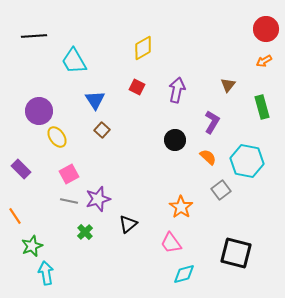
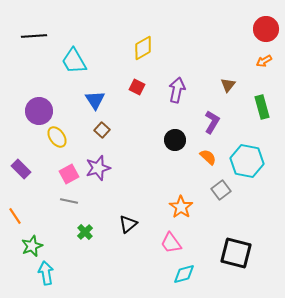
purple star: moved 31 px up
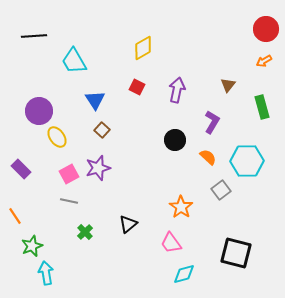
cyan hexagon: rotated 12 degrees counterclockwise
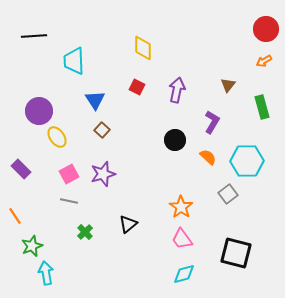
yellow diamond: rotated 60 degrees counterclockwise
cyan trapezoid: rotated 28 degrees clockwise
purple star: moved 5 px right, 6 px down
gray square: moved 7 px right, 4 px down
pink trapezoid: moved 11 px right, 4 px up
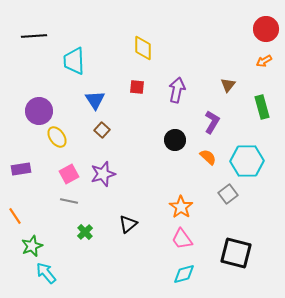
red square: rotated 21 degrees counterclockwise
purple rectangle: rotated 54 degrees counterclockwise
cyan arrow: rotated 30 degrees counterclockwise
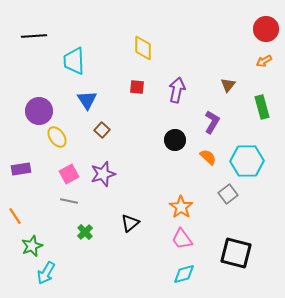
blue triangle: moved 8 px left
black triangle: moved 2 px right, 1 px up
cyan arrow: rotated 110 degrees counterclockwise
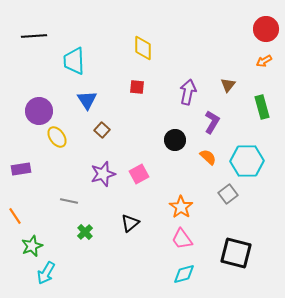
purple arrow: moved 11 px right, 2 px down
pink square: moved 70 px right
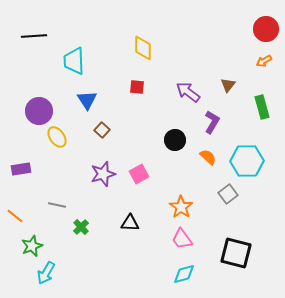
purple arrow: rotated 65 degrees counterclockwise
gray line: moved 12 px left, 4 px down
orange line: rotated 18 degrees counterclockwise
black triangle: rotated 42 degrees clockwise
green cross: moved 4 px left, 5 px up
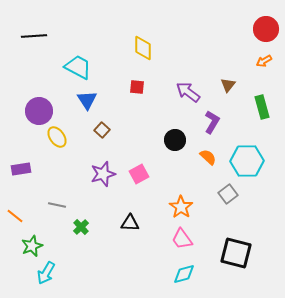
cyan trapezoid: moved 4 px right, 6 px down; rotated 120 degrees clockwise
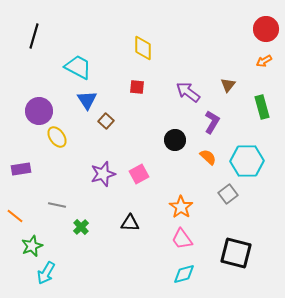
black line: rotated 70 degrees counterclockwise
brown square: moved 4 px right, 9 px up
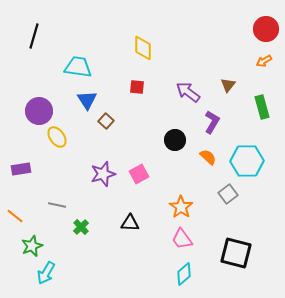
cyan trapezoid: rotated 20 degrees counterclockwise
cyan diamond: rotated 25 degrees counterclockwise
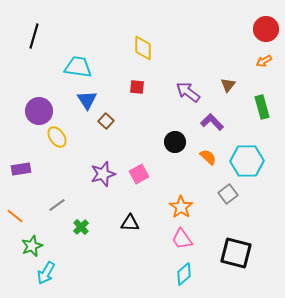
purple L-shape: rotated 75 degrees counterclockwise
black circle: moved 2 px down
gray line: rotated 48 degrees counterclockwise
